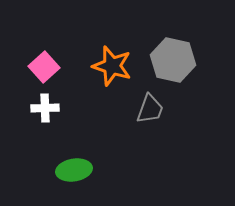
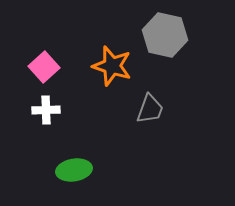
gray hexagon: moved 8 px left, 25 px up
white cross: moved 1 px right, 2 px down
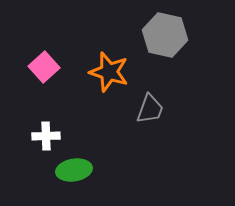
orange star: moved 3 px left, 6 px down
white cross: moved 26 px down
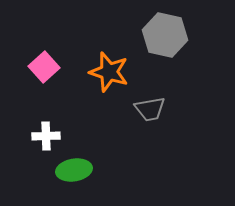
gray trapezoid: rotated 60 degrees clockwise
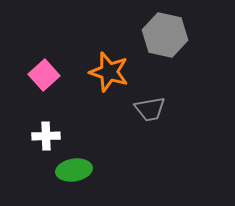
pink square: moved 8 px down
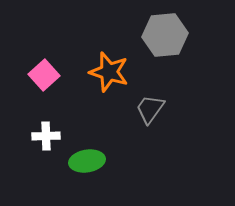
gray hexagon: rotated 18 degrees counterclockwise
gray trapezoid: rotated 136 degrees clockwise
green ellipse: moved 13 px right, 9 px up
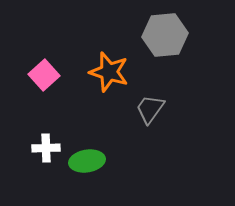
white cross: moved 12 px down
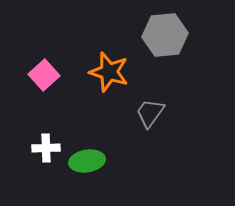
gray trapezoid: moved 4 px down
